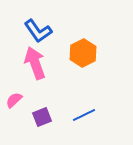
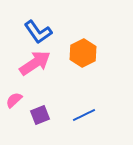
blue L-shape: moved 1 px down
pink arrow: rotated 76 degrees clockwise
purple square: moved 2 px left, 2 px up
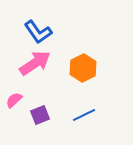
orange hexagon: moved 15 px down
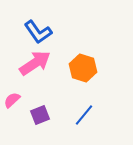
orange hexagon: rotated 16 degrees counterclockwise
pink semicircle: moved 2 px left
blue line: rotated 25 degrees counterclockwise
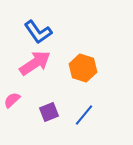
purple square: moved 9 px right, 3 px up
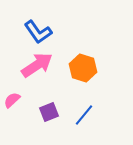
pink arrow: moved 2 px right, 2 px down
